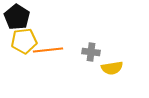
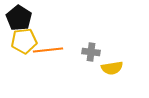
black pentagon: moved 2 px right, 1 px down
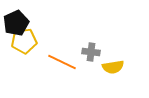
black pentagon: moved 3 px left, 5 px down; rotated 15 degrees clockwise
orange line: moved 14 px right, 12 px down; rotated 32 degrees clockwise
yellow semicircle: moved 1 px right, 1 px up
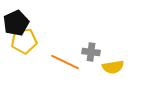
orange line: moved 3 px right
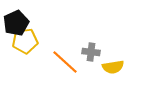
yellow pentagon: moved 1 px right
orange line: rotated 16 degrees clockwise
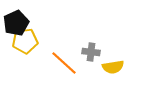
orange line: moved 1 px left, 1 px down
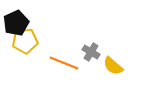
gray cross: rotated 24 degrees clockwise
orange line: rotated 20 degrees counterclockwise
yellow semicircle: moved 1 px up; rotated 50 degrees clockwise
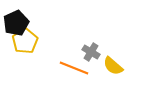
yellow pentagon: rotated 25 degrees counterclockwise
orange line: moved 10 px right, 5 px down
